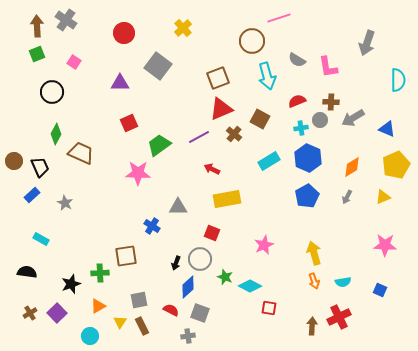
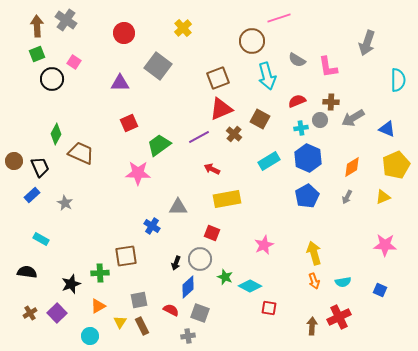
black circle at (52, 92): moved 13 px up
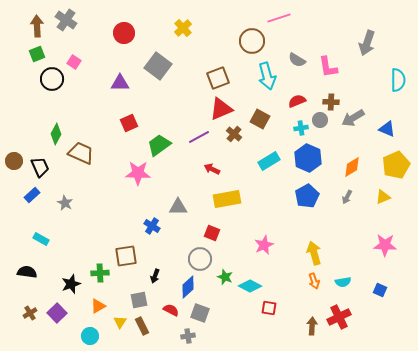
black arrow at (176, 263): moved 21 px left, 13 px down
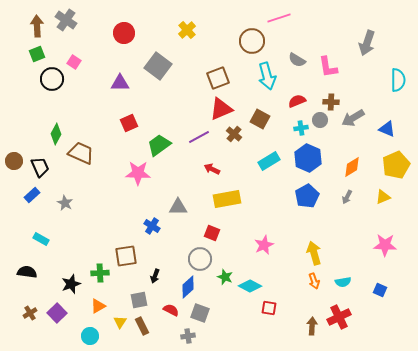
yellow cross at (183, 28): moved 4 px right, 2 px down
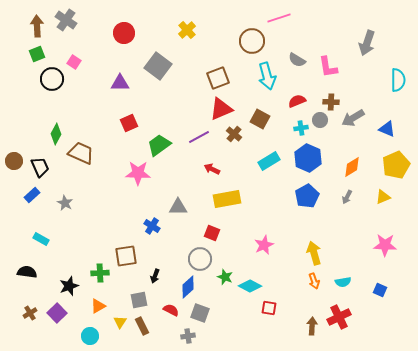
black star at (71, 284): moved 2 px left, 2 px down
